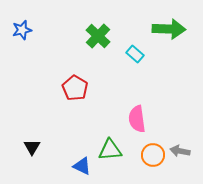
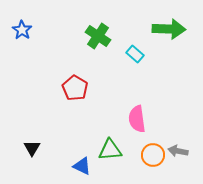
blue star: rotated 24 degrees counterclockwise
green cross: rotated 10 degrees counterclockwise
black triangle: moved 1 px down
gray arrow: moved 2 px left
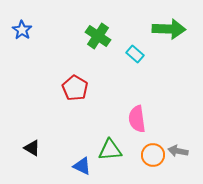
black triangle: rotated 30 degrees counterclockwise
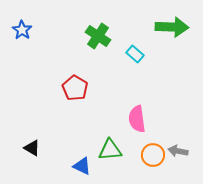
green arrow: moved 3 px right, 2 px up
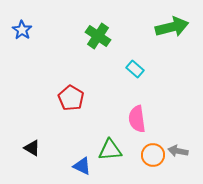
green arrow: rotated 16 degrees counterclockwise
cyan rectangle: moved 15 px down
red pentagon: moved 4 px left, 10 px down
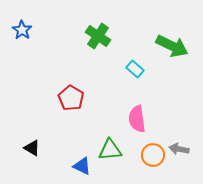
green arrow: moved 19 px down; rotated 40 degrees clockwise
gray arrow: moved 1 px right, 2 px up
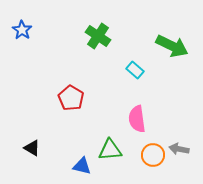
cyan rectangle: moved 1 px down
blue triangle: rotated 12 degrees counterclockwise
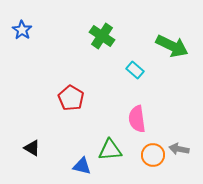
green cross: moved 4 px right
